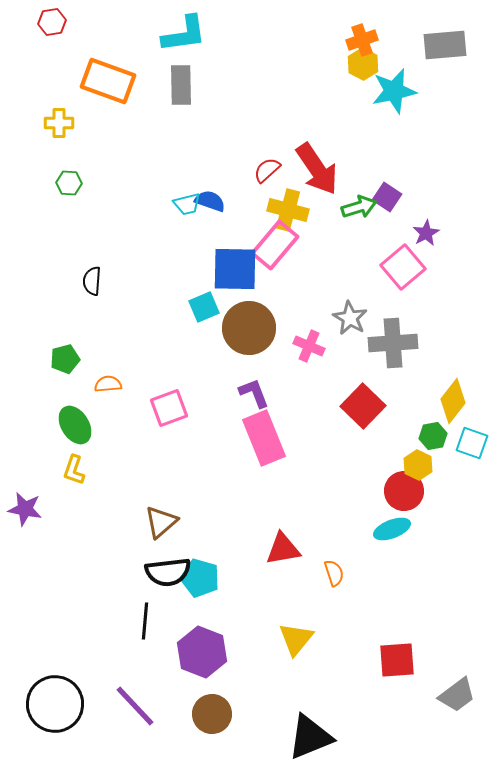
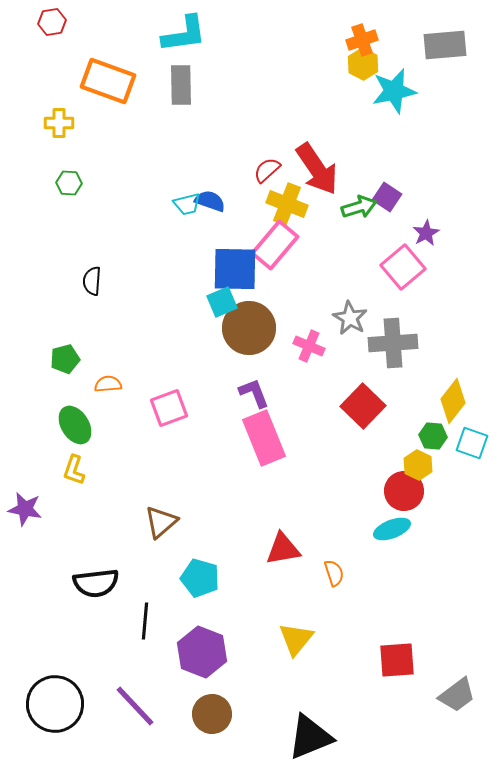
yellow cross at (288, 210): moved 1 px left, 6 px up; rotated 6 degrees clockwise
cyan square at (204, 307): moved 18 px right, 5 px up
green hexagon at (433, 436): rotated 16 degrees clockwise
black semicircle at (168, 572): moved 72 px left, 11 px down
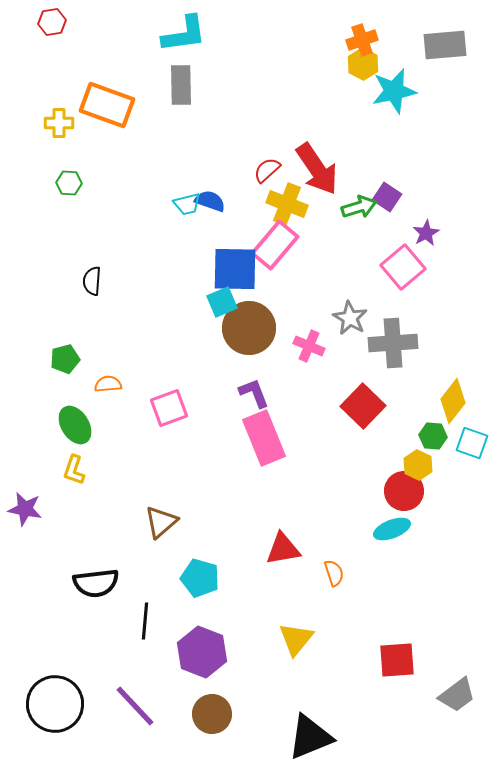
orange rectangle at (108, 81): moved 1 px left, 24 px down
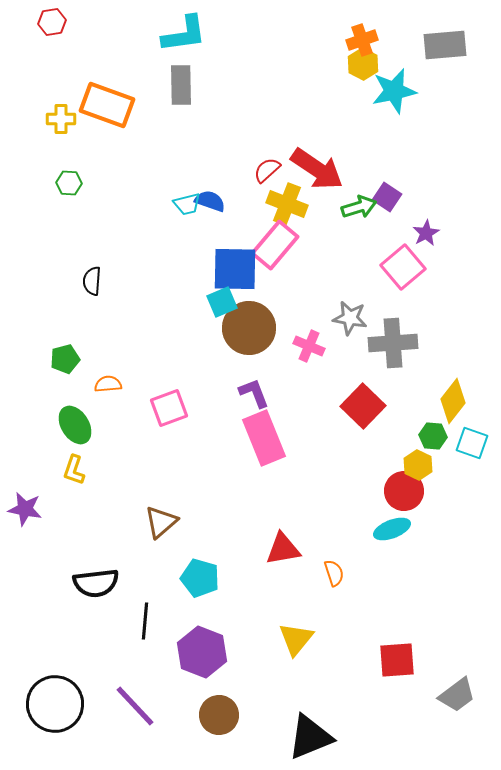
yellow cross at (59, 123): moved 2 px right, 4 px up
red arrow at (317, 169): rotated 22 degrees counterclockwise
gray star at (350, 318): rotated 20 degrees counterclockwise
brown circle at (212, 714): moved 7 px right, 1 px down
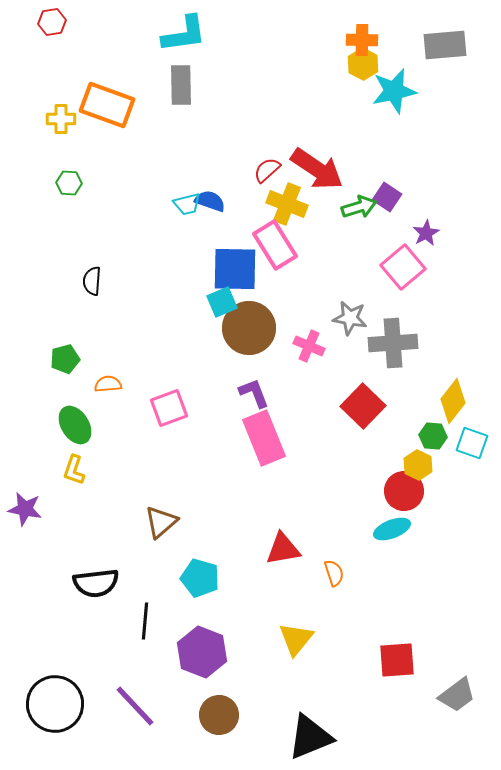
orange cross at (362, 40): rotated 20 degrees clockwise
pink rectangle at (275, 245): rotated 72 degrees counterclockwise
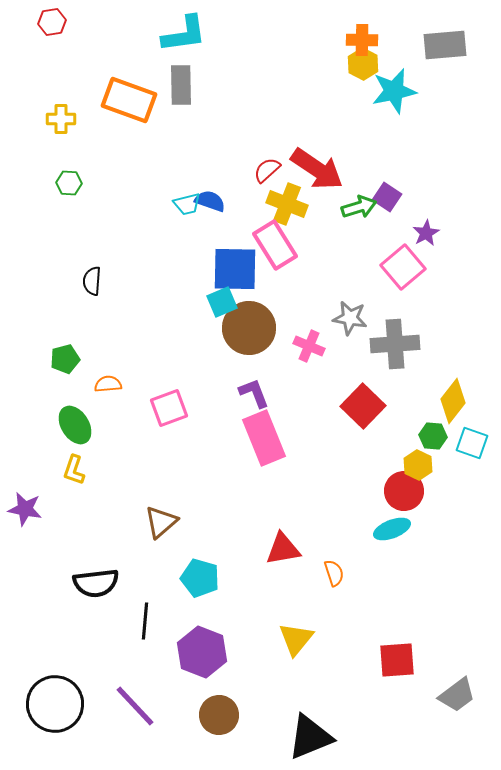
orange rectangle at (107, 105): moved 22 px right, 5 px up
gray cross at (393, 343): moved 2 px right, 1 px down
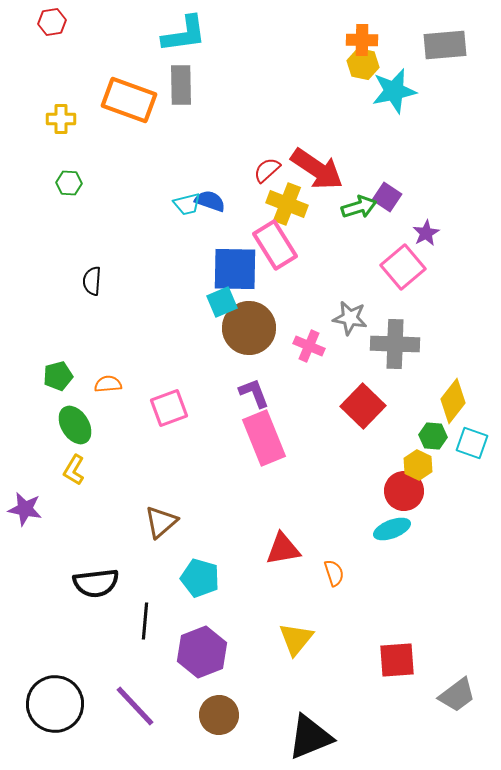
yellow hexagon at (363, 64): rotated 16 degrees counterclockwise
gray cross at (395, 344): rotated 6 degrees clockwise
green pentagon at (65, 359): moved 7 px left, 17 px down
yellow L-shape at (74, 470): rotated 12 degrees clockwise
purple hexagon at (202, 652): rotated 18 degrees clockwise
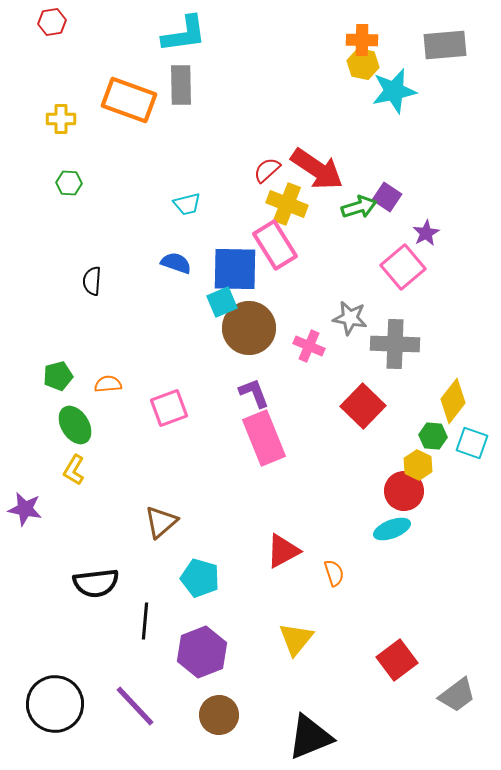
blue semicircle at (210, 201): moved 34 px left, 62 px down
red triangle at (283, 549): moved 2 px down; rotated 18 degrees counterclockwise
red square at (397, 660): rotated 33 degrees counterclockwise
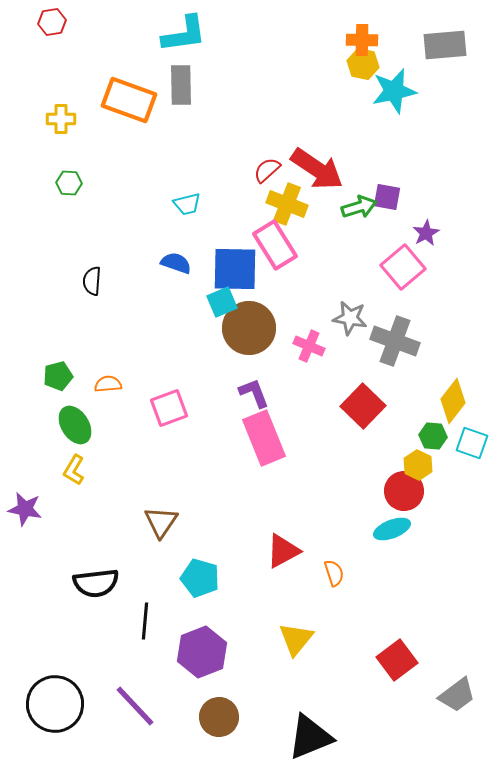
purple square at (387, 197): rotated 24 degrees counterclockwise
gray cross at (395, 344): moved 3 px up; rotated 18 degrees clockwise
brown triangle at (161, 522): rotated 15 degrees counterclockwise
brown circle at (219, 715): moved 2 px down
